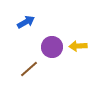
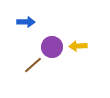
blue arrow: rotated 30 degrees clockwise
brown line: moved 4 px right, 4 px up
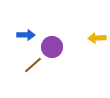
blue arrow: moved 13 px down
yellow arrow: moved 19 px right, 8 px up
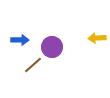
blue arrow: moved 6 px left, 5 px down
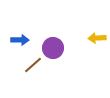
purple circle: moved 1 px right, 1 px down
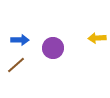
brown line: moved 17 px left
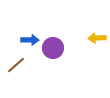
blue arrow: moved 10 px right
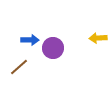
yellow arrow: moved 1 px right
brown line: moved 3 px right, 2 px down
